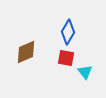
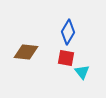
brown diamond: rotated 30 degrees clockwise
cyan triangle: moved 3 px left
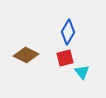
brown diamond: moved 3 px down; rotated 20 degrees clockwise
red square: moved 1 px left; rotated 24 degrees counterclockwise
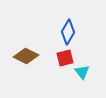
brown diamond: moved 1 px down
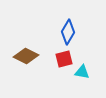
red square: moved 1 px left, 1 px down
cyan triangle: rotated 42 degrees counterclockwise
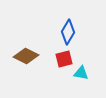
cyan triangle: moved 1 px left, 1 px down
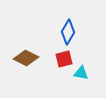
brown diamond: moved 2 px down
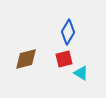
brown diamond: moved 1 px down; rotated 40 degrees counterclockwise
cyan triangle: rotated 21 degrees clockwise
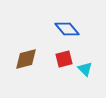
blue diamond: moved 1 px left, 3 px up; rotated 70 degrees counterclockwise
cyan triangle: moved 4 px right, 4 px up; rotated 14 degrees clockwise
